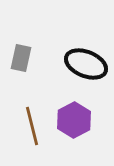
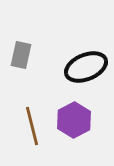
gray rectangle: moved 3 px up
black ellipse: moved 3 px down; rotated 45 degrees counterclockwise
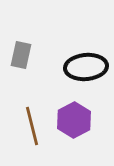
black ellipse: rotated 18 degrees clockwise
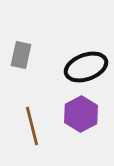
black ellipse: rotated 15 degrees counterclockwise
purple hexagon: moved 7 px right, 6 px up
